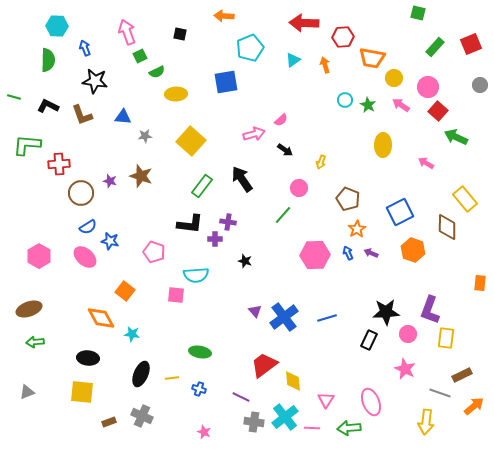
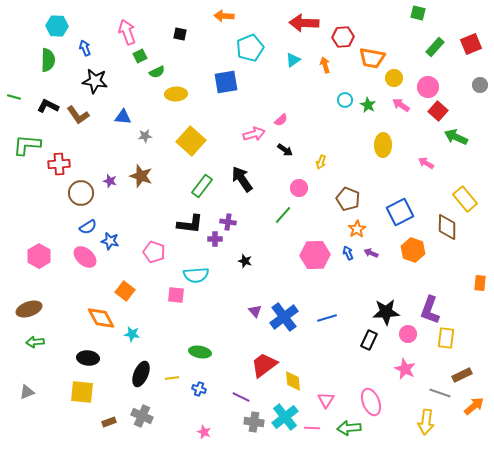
brown L-shape at (82, 115): moved 4 px left; rotated 15 degrees counterclockwise
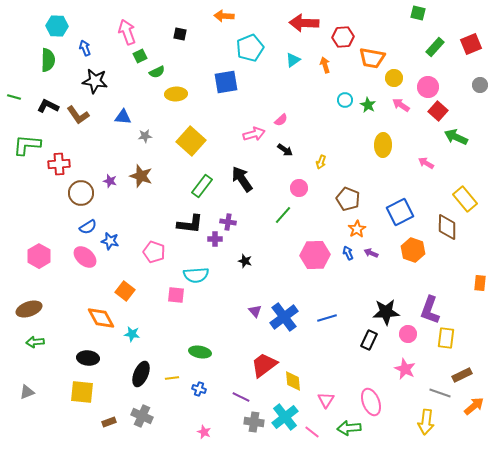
pink line at (312, 428): moved 4 px down; rotated 35 degrees clockwise
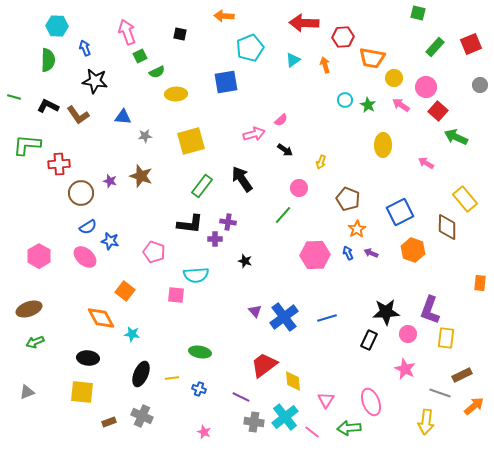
pink circle at (428, 87): moved 2 px left
yellow square at (191, 141): rotated 32 degrees clockwise
green arrow at (35, 342): rotated 18 degrees counterclockwise
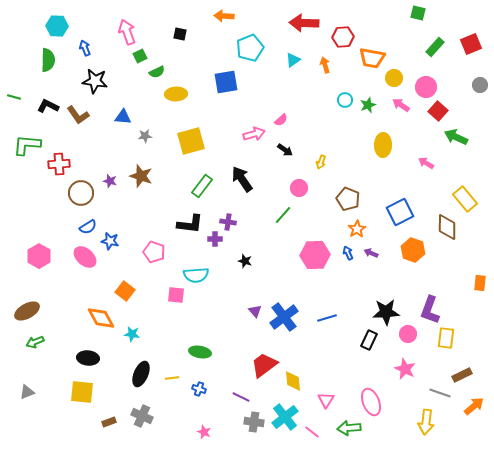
green star at (368, 105): rotated 21 degrees clockwise
brown ellipse at (29, 309): moved 2 px left, 2 px down; rotated 10 degrees counterclockwise
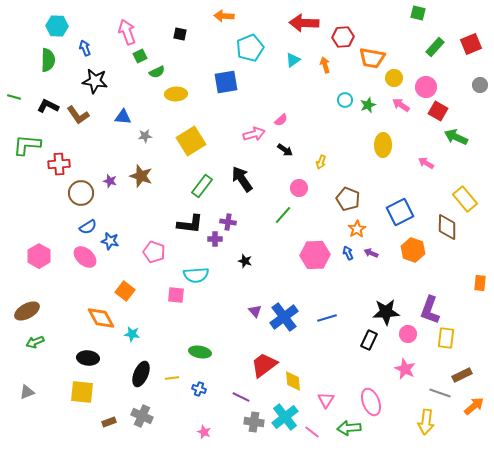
red square at (438, 111): rotated 12 degrees counterclockwise
yellow square at (191, 141): rotated 16 degrees counterclockwise
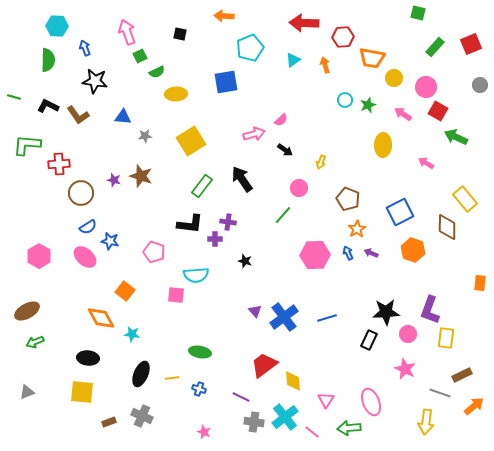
pink arrow at (401, 105): moved 2 px right, 9 px down
purple star at (110, 181): moved 4 px right, 1 px up
